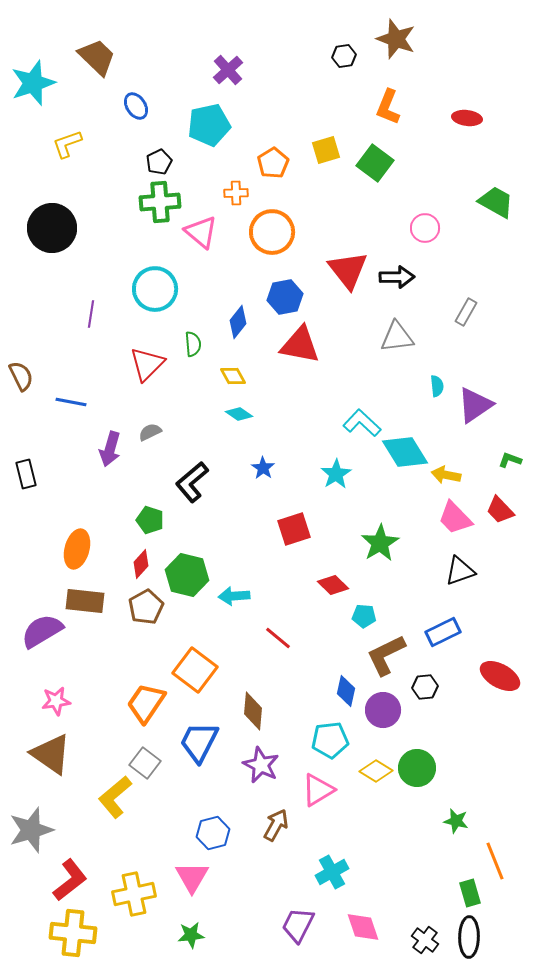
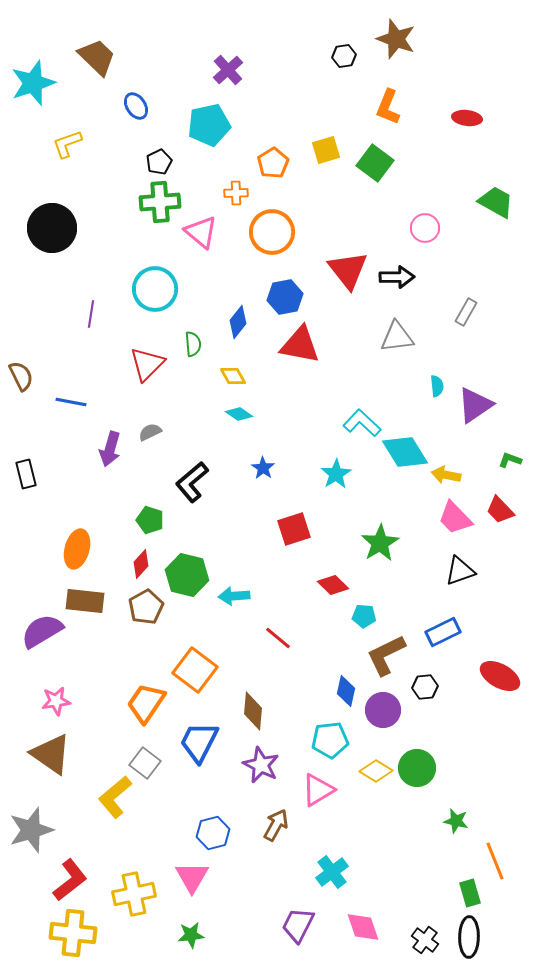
cyan cross at (332, 872): rotated 8 degrees counterclockwise
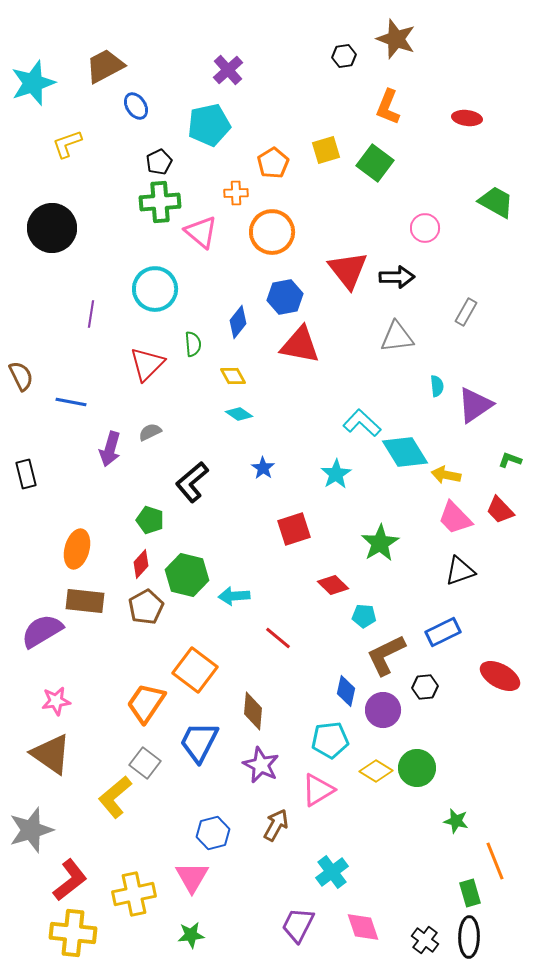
brown trapezoid at (97, 57): moved 8 px right, 9 px down; rotated 72 degrees counterclockwise
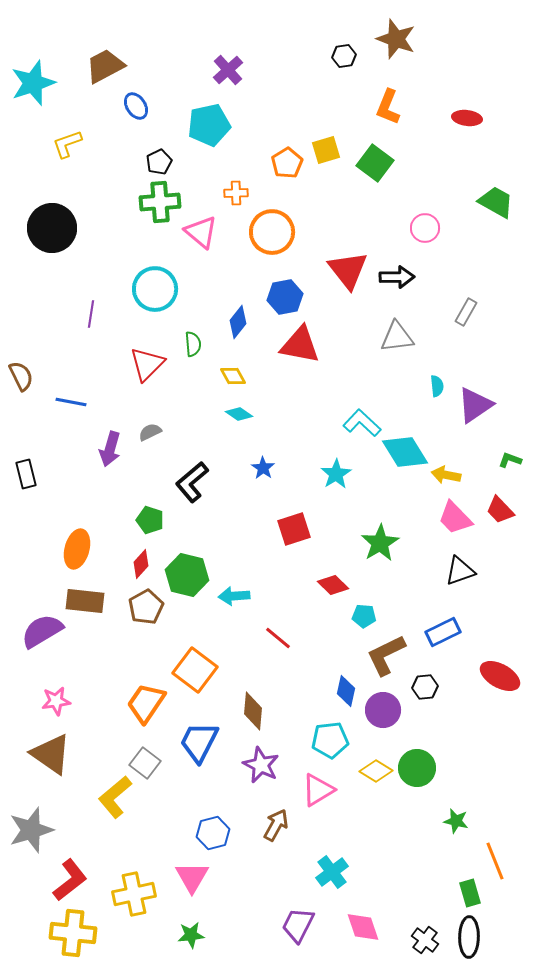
orange pentagon at (273, 163): moved 14 px right
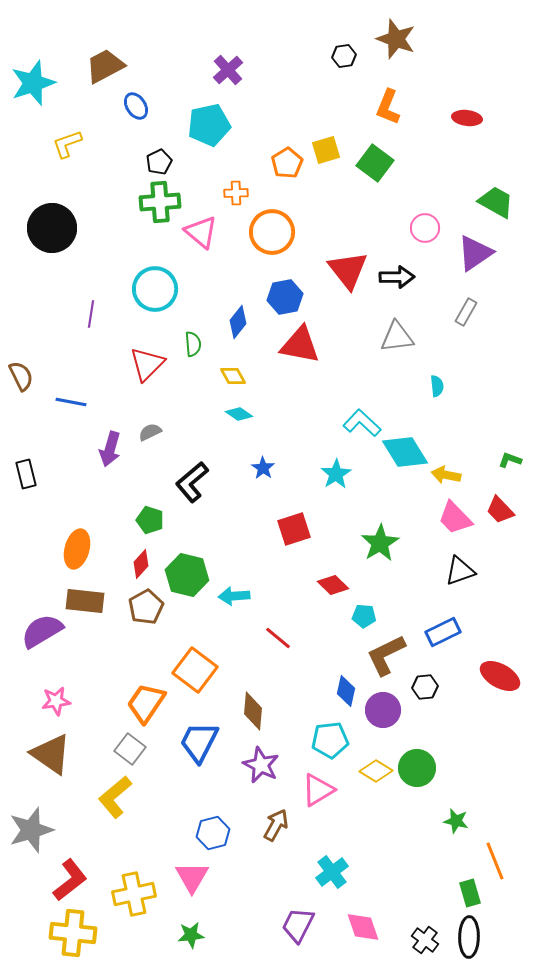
purple triangle at (475, 405): moved 152 px up
gray square at (145, 763): moved 15 px left, 14 px up
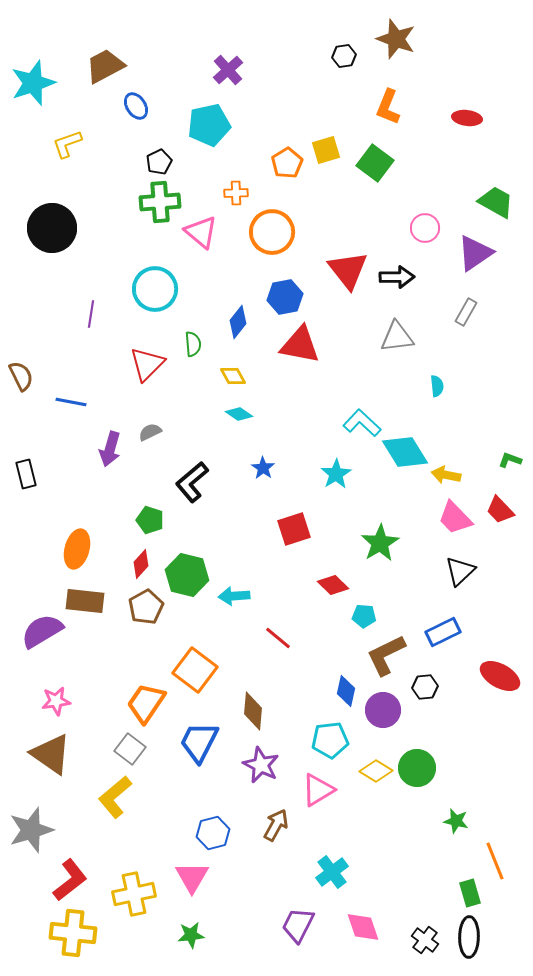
black triangle at (460, 571): rotated 24 degrees counterclockwise
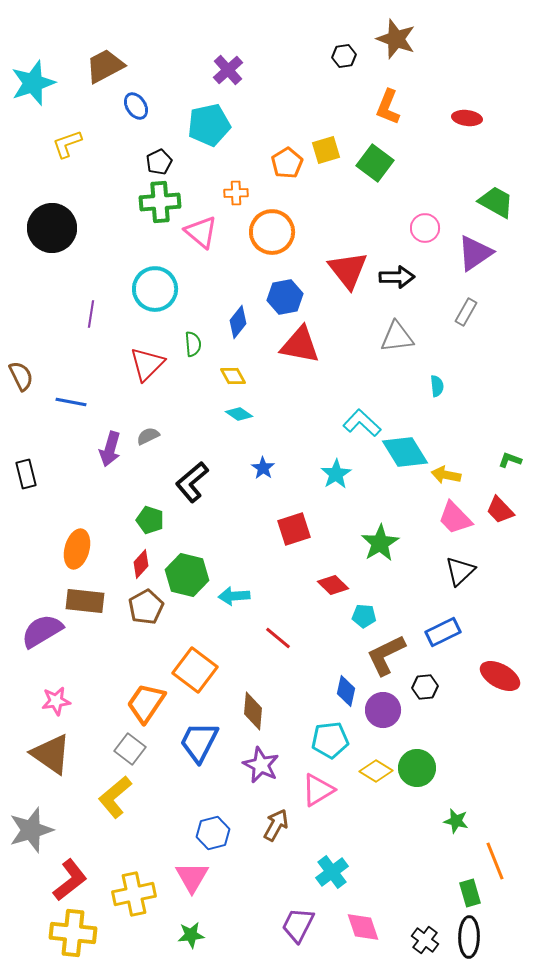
gray semicircle at (150, 432): moved 2 px left, 4 px down
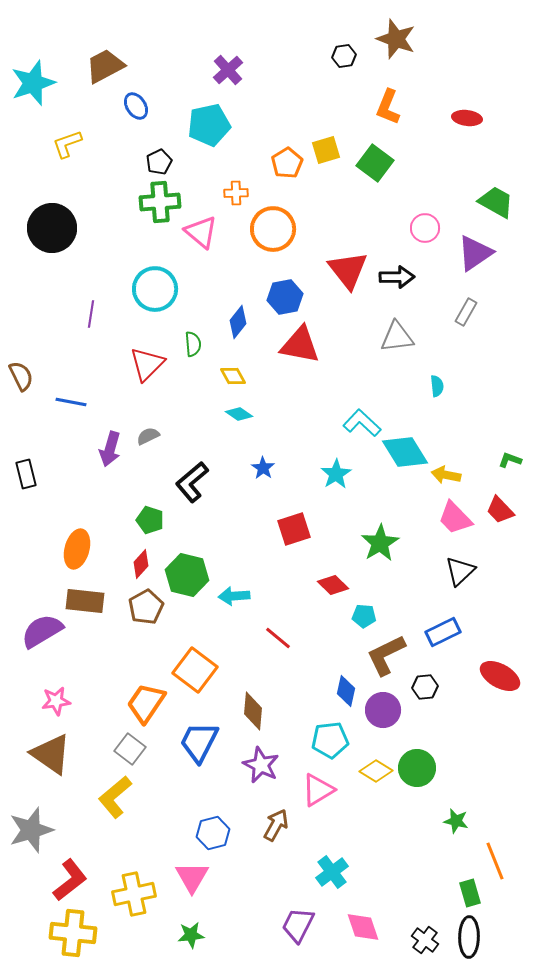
orange circle at (272, 232): moved 1 px right, 3 px up
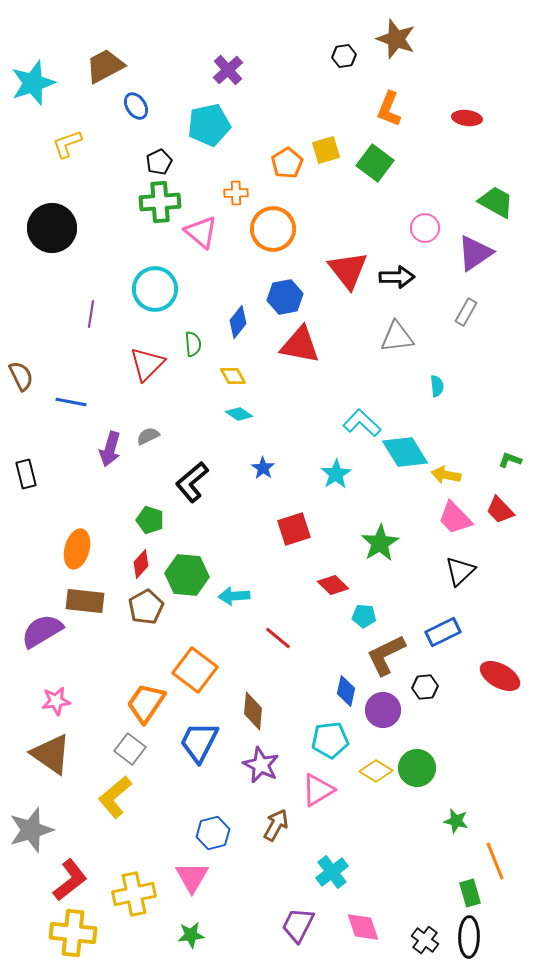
orange L-shape at (388, 107): moved 1 px right, 2 px down
green hexagon at (187, 575): rotated 9 degrees counterclockwise
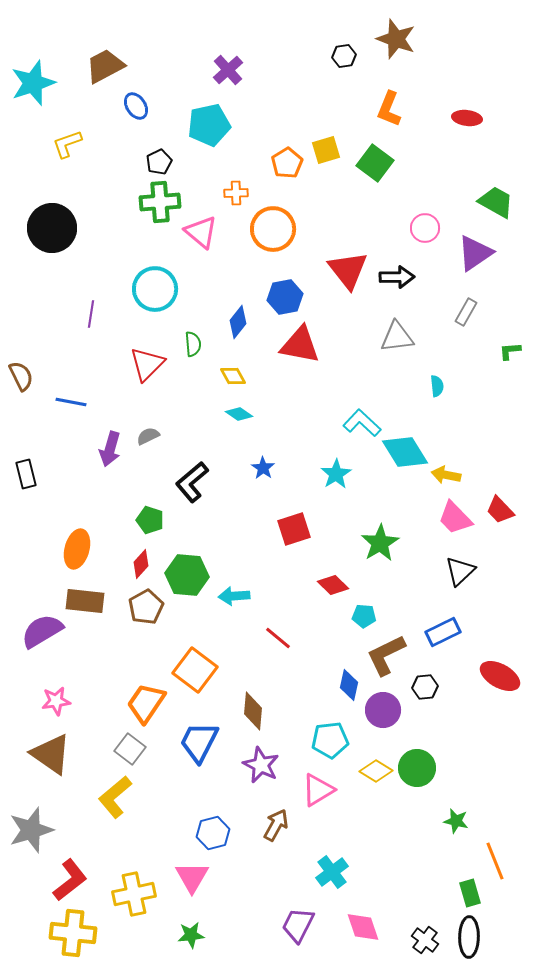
green L-shape at (510, 460): moved 109 px up; rotated 25 degrees counterclockwise
blue diamond at (346, 691): moved 3 px right, 6 px up
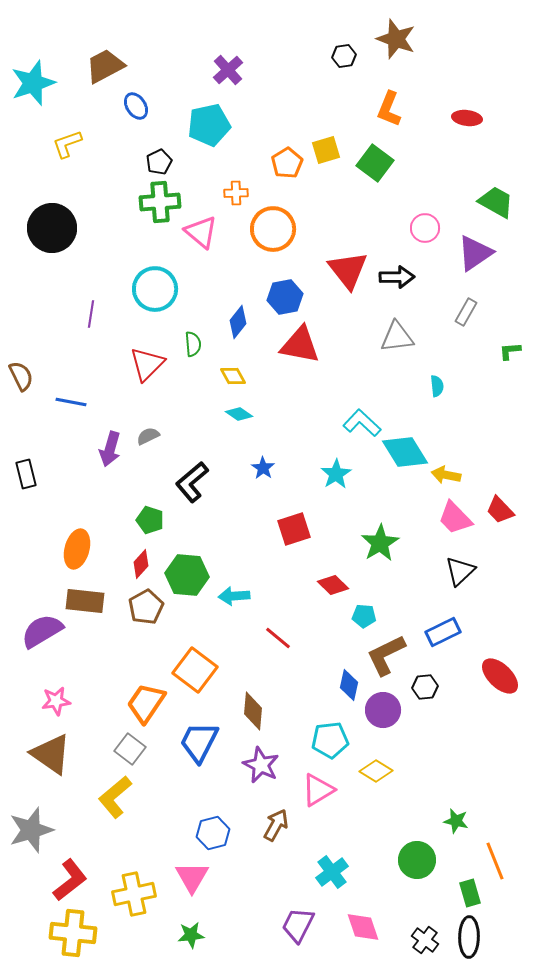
red ellipse at (500, 676): rotated 15 degrees clockwise
green circle at (417, 768): moved 92 px down
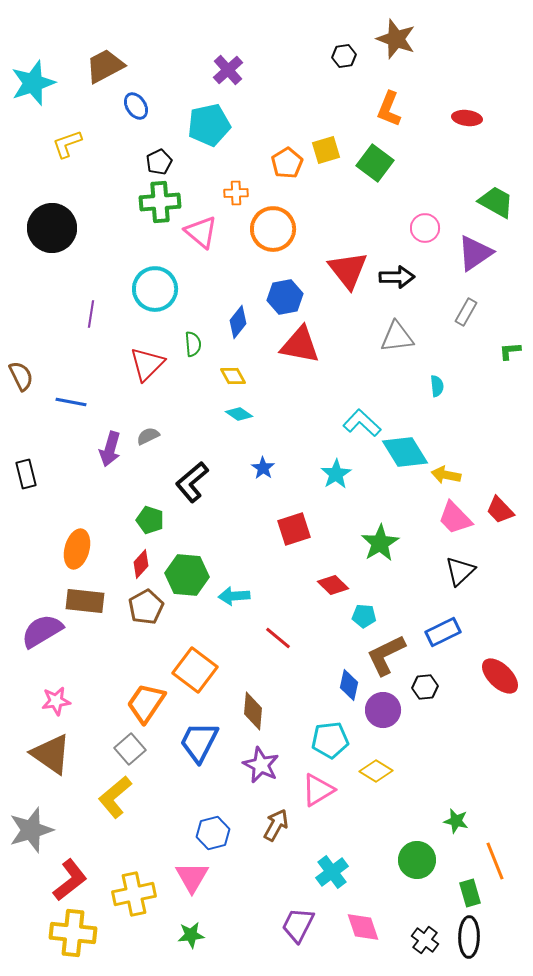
gray square at (130, 749): rotated 12 degrees clockwise
